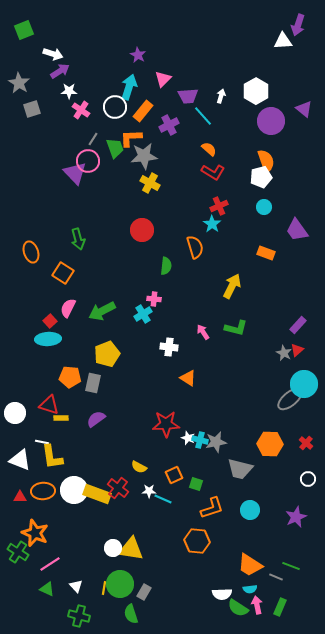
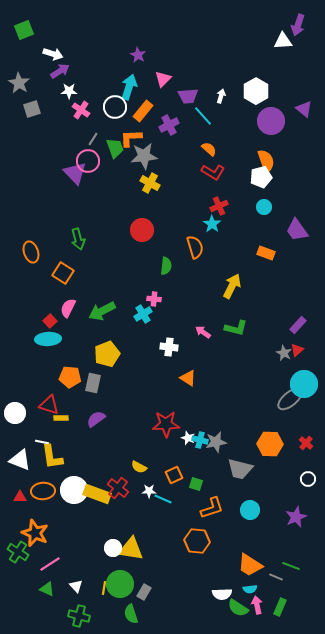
pink arrow at (203, 332): rotated 21 degrees counterclockwise
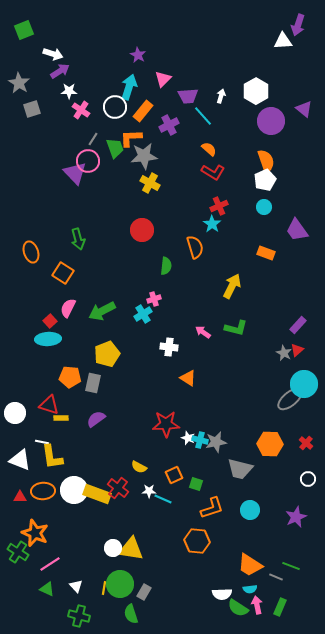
white pentagon at (261, 177): moved 4 px right, 3 px down; rotated 10 degrees counterclockwise
pink cross at (154, 299): rotated 24 degrees counterclockwise
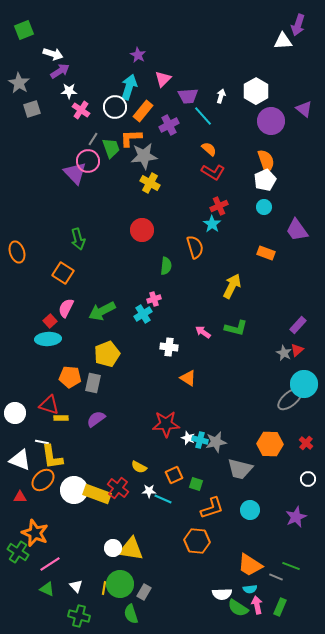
green trapezoid at (115, 148): moved 4 px left
orange ellipse at (31, 252): moved 14 px left
pink semicircle at (68, 308): moved 2 px left
orange ellipse at (43, 491): moved 11 px up; rotated 40 degrees counterclockwise
